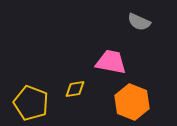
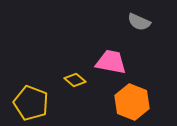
yellow diamond: moved 9 px up; rotated 50 degrees clockwise
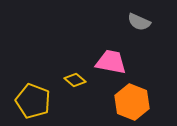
yellow pentagon: moved 2 px right, 2 px up
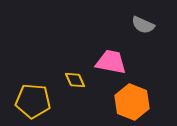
gray semicircle: moved 4 px right, 3 px down
yellow diamond: rotated 25 degrees clockwise
yellow pentagon: rotated 16 degrees counterclockwise
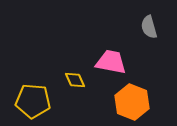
gray semicircle: moved 6 px right, 2 px down; rotated 50 degrees clockwise
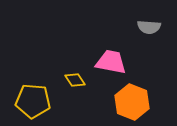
gray semicircle: rotated 70 degrees counterclockwise
yellow diamond: rotated 10 degrees counterclockwise
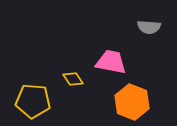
yellow diamond: moved 2 px left, 1 px up
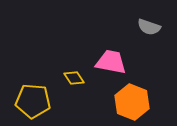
gray semicircle: rotated 15 degrees clockwise
yellow diamond: moved 1 px right, 1 px up
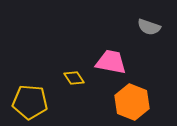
yellow pentagon: moved 3 px left, 1 px down
